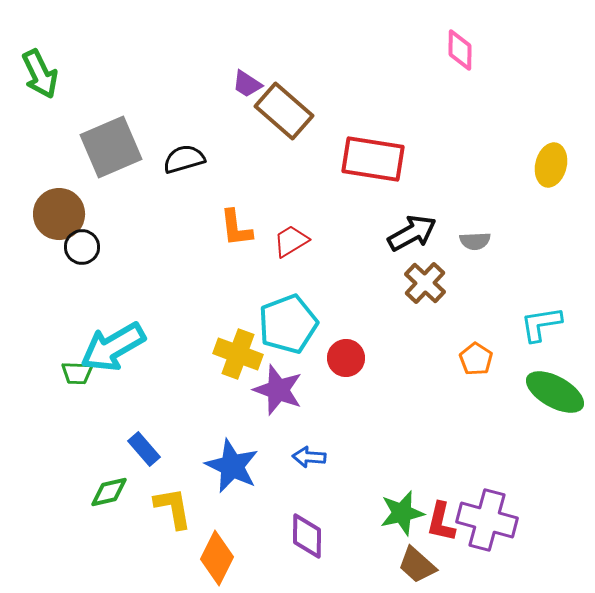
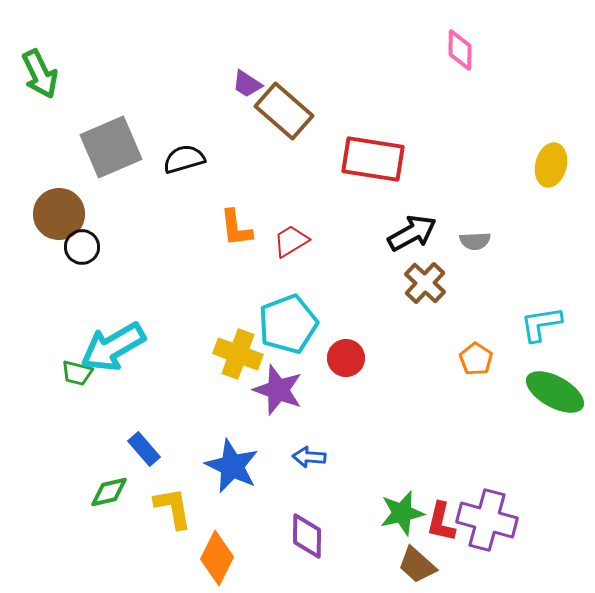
green trapezoid: rotated 12 degrees clockwise
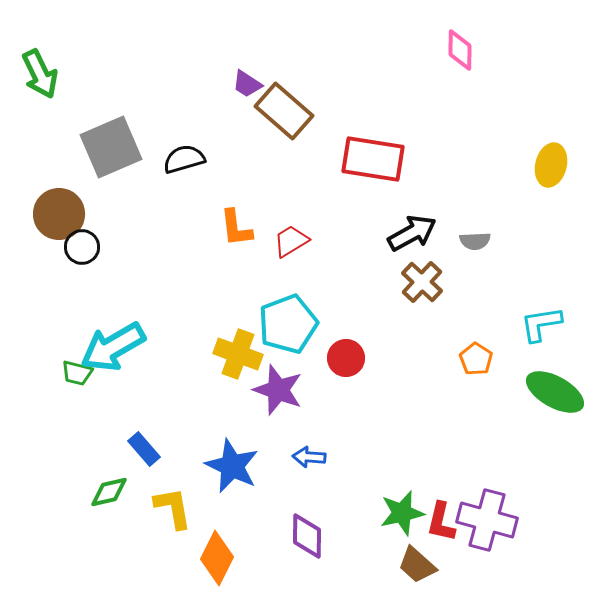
brown cross: moved 3 px left, 1 px up
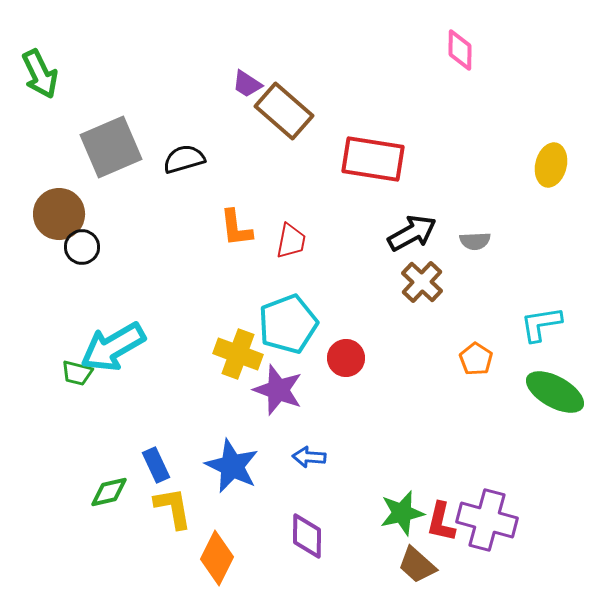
red trapezoid: rotated 132 degrees clockwise
blue rectangle: moved 12 px right, 16 px down; rotated 16 degrees clockwise
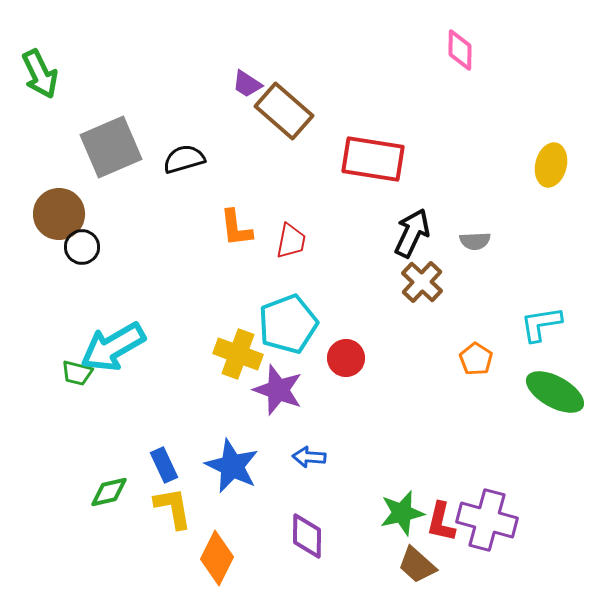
black arrow: rotated 36 degrees counterclockwise
blue rectangle: moved 8 px right
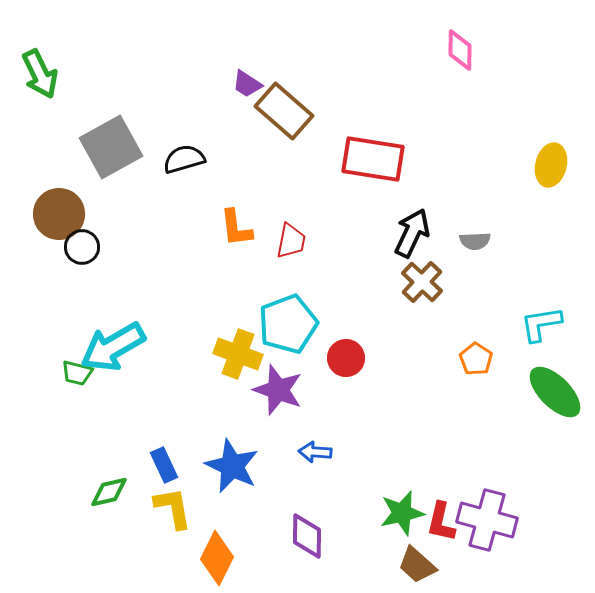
gray square: rotated 6 degrees counterclockwise
green ellipse: rotated 16 degrees clockwise
blue arrow: moved 6 px right, 5 px up
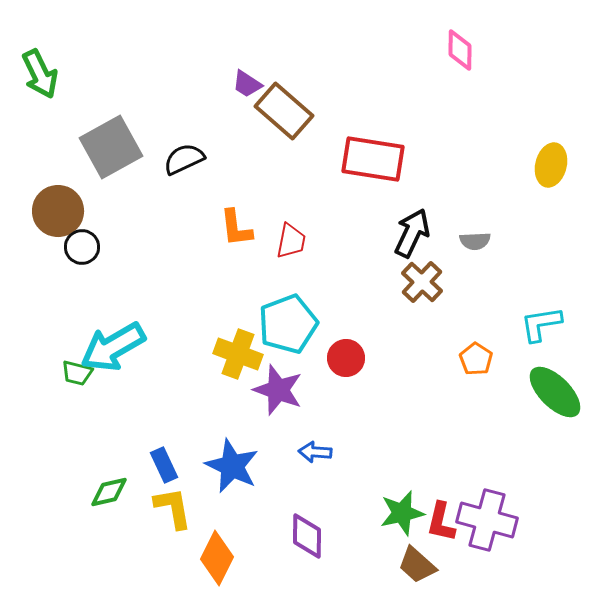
black semicircle: rotated 9 degrees counterclockwise
brown circle: moved 1 px left, 3 px up
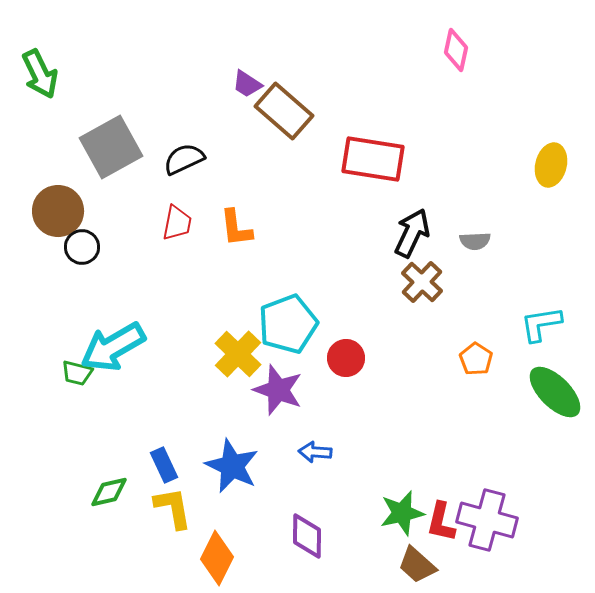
pink diamond: moved 4 px left; rotated 12 degrees clockwise
red trapezoid: moved 114 px left, 18 px up
yellow cross: rotated 24 degrees clockwise
